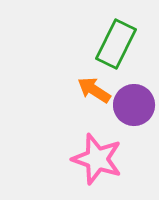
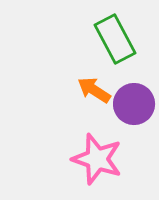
green rectangle: moved 1 px left, 5 px up; rotated 54 degrees counterclockwise
purple circle: moved 1 px up
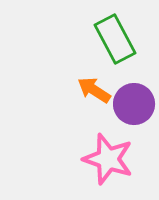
pink star: moved 11 px right
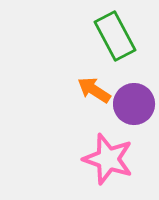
green rectangle: moved 3 px up
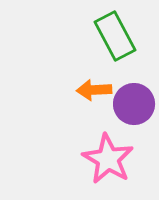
orange arrow: rotated 36 degrees counterclockwise
pink star: rotated 12 degrees clockwise
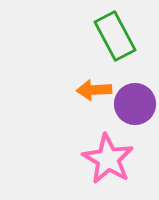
purple circle: moved 1 px right
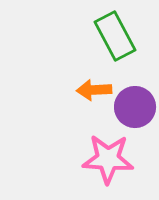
purple circle: moved 3 px down
pink star: rotated 27 degrees counterclockwise
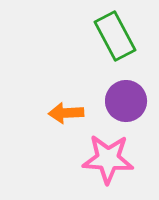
orange arrow: moved 28 px left, 23 px down
purple circle: moved 9 px left, 6 px up
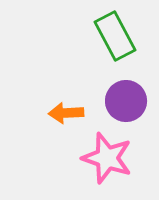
pink star: moved 1 px left, 1 px up; rotated 15 degrees clockwise
